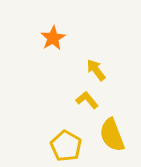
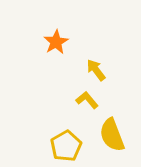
orange star: moved 3 px right, 4 px down
yellow pentagon: rotated 12 degrees clockwise
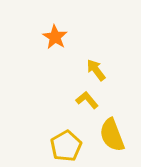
orange star: moved 1 px left, 5 px up; rotated 10 degrees counterclockwise
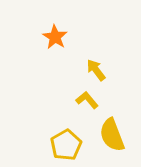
yellow pentagon: moved 1 px up
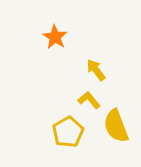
yellow L-shape: moved 2 px right
yellow semicircle: moved 4 px right, 9 px up
yellow pentagon: moved 2 px right, 13 px up
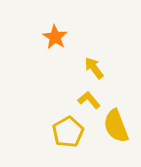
yellow arrow: moved 2 px left, 2 px up
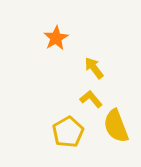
orange star: moved 1 px right, 1 px down; rotated 10 degrees clockwise
yellow L-shape: moved 2 px right, 1 px up
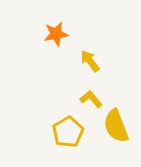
orange star: moved 4 px up; rotated 20 degrees clockwise
yellow arrow: moved 4 px left, 7 px up
